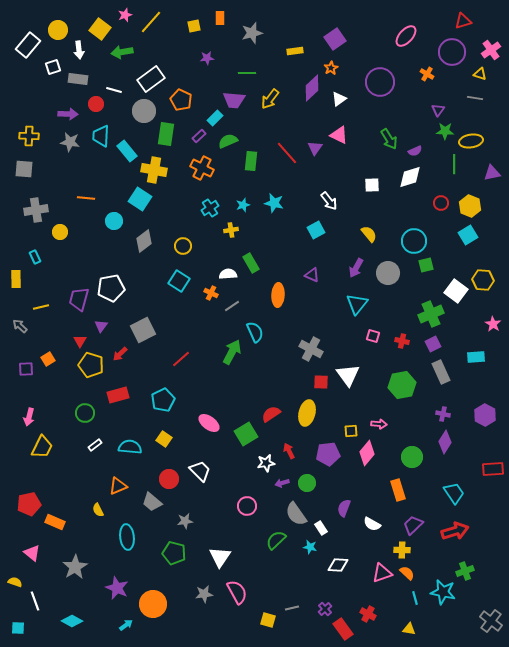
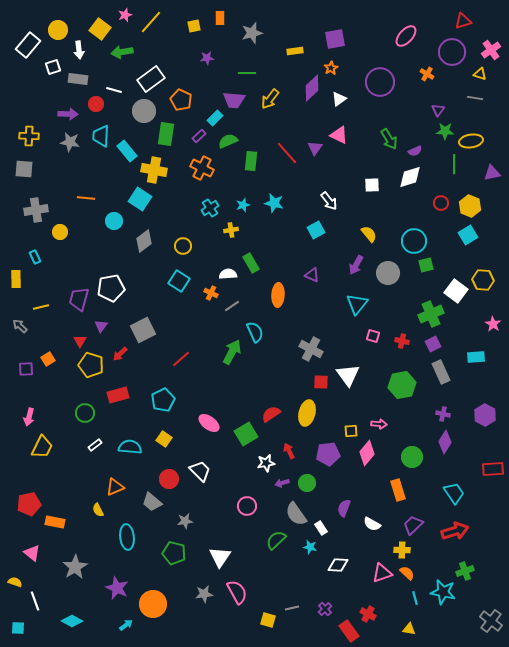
purple square at (335, 39): rotated 25 degrees clockwise
purple arrow at (356, 268): moved 3 px up
orange triangle at (118, 486): moved 3 px left, 1 px down
orange rectangle at (55, 522): rotated 12 degrees counterclockwise
red rectangle at (343, 629): moved 6 px right, 2 px down
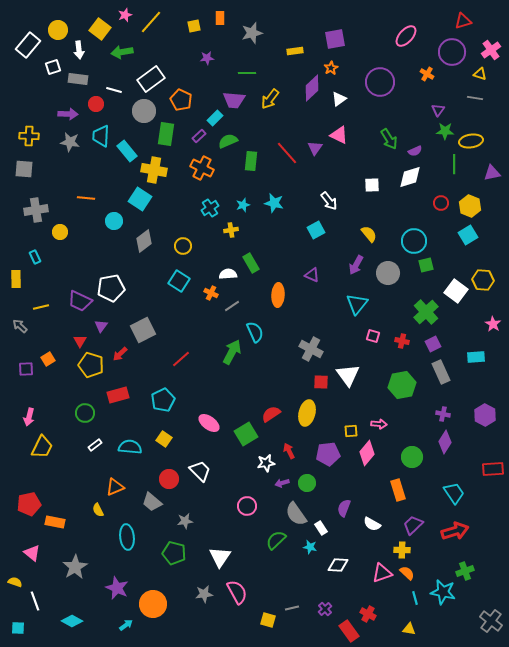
purple trapezoid at (79, 299): moved 1 px right, 2 px down; rotated 80 degrees counterclockwise
green cross at (431, 314): moved 5 px left, 2 px up; rotated 20 degrees counterclockwise
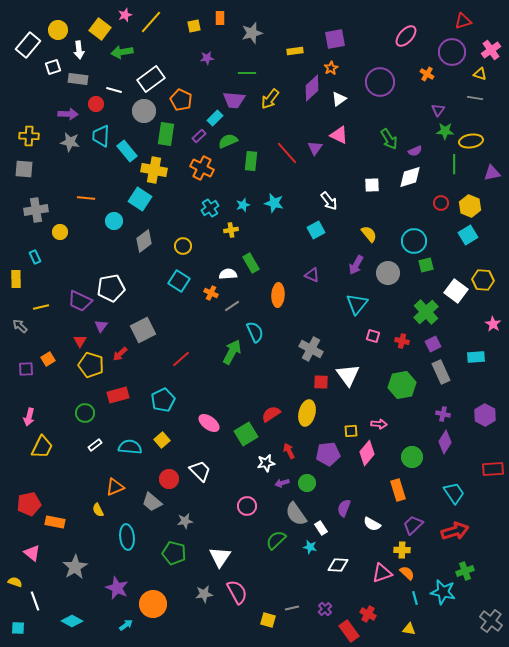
yellow square at (164, 439): moved 2 px left, 1 px down; rotated 14 degrees clockwise
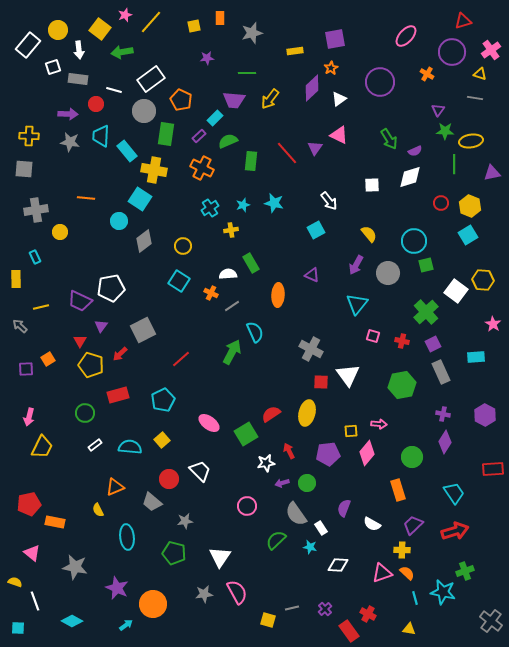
cyan circle at (114, 221): moved 5 px right
gray star at (75, 567): rotated 30 degrees counterclockwise
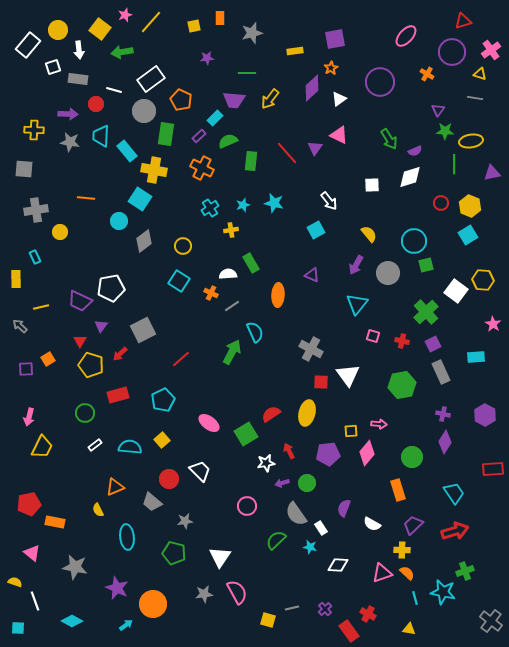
yellow cross at (29, 136): moved 5 px right, 6 px up
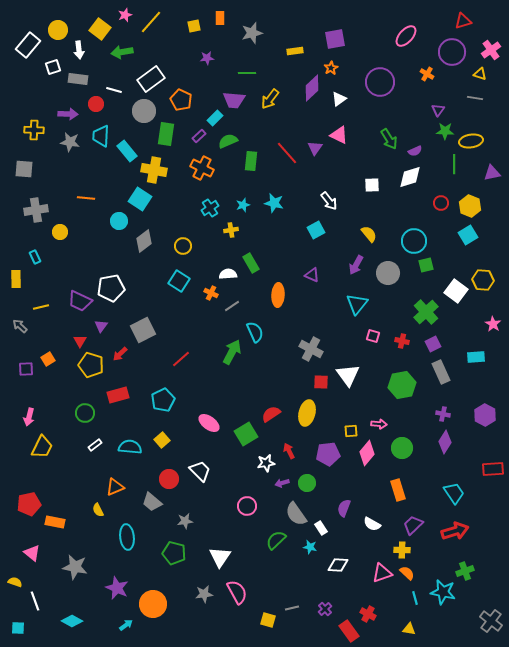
green circle at (412, 457): moved 10 px left, 9 px up
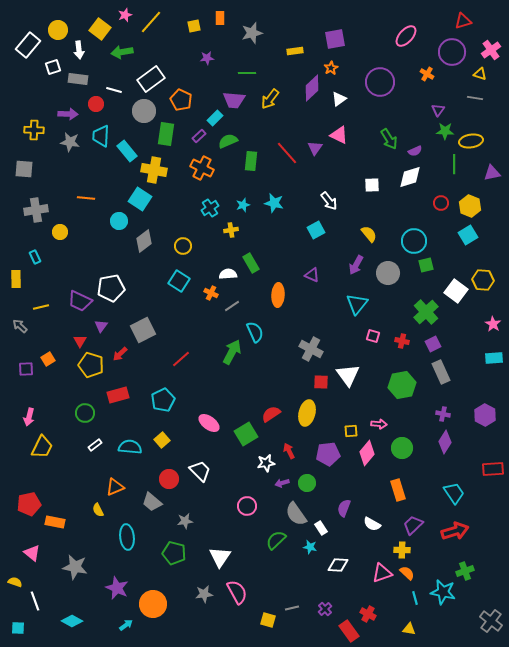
cyan rectangle at (476, 357): moved 18 px right, 1 px down
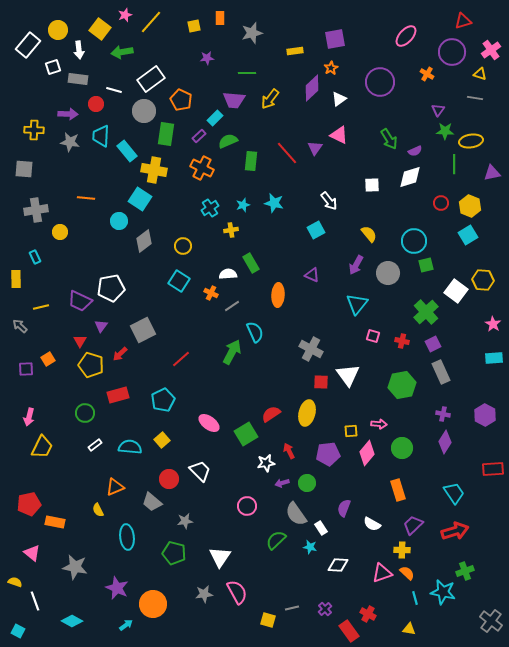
cyan square at (18, 628): moved 3 px down; rotated 24 degrees clockwise
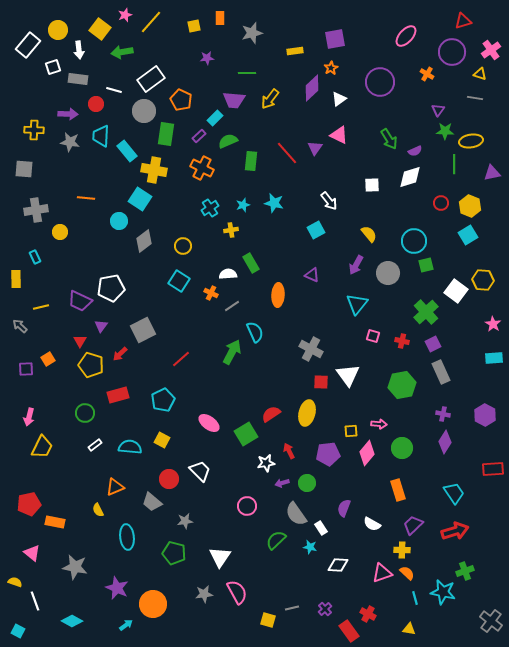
yellow square at (162, 440): rotated 21 degrees counterclockwise
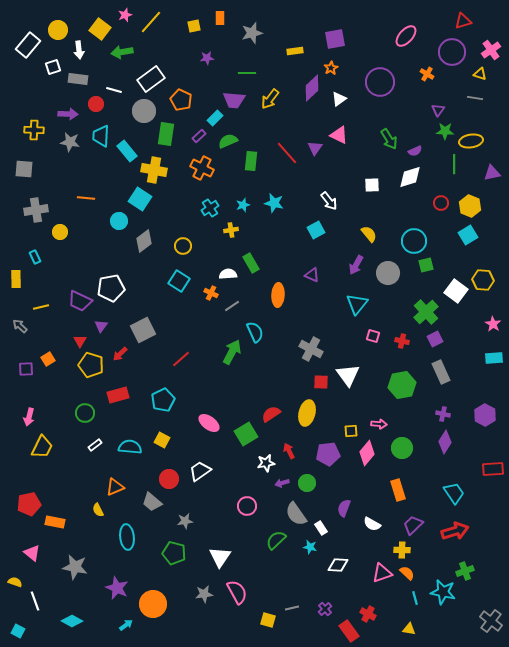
purple square at (433, 344): moved 2 px right, 5 px up
white trapezoid at (200, 471): rotated 80 degrees counterclockwise
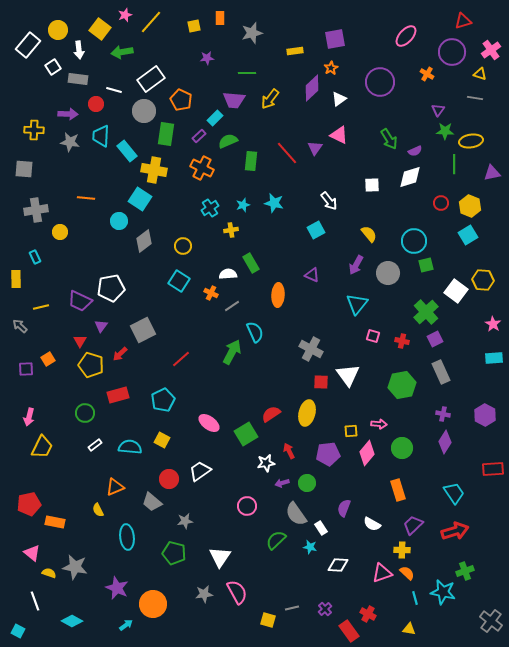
white square at (53, 67): rotated 14 degrees counterclockwise
yellow semicircle at (15, 582): moved 34 px right, 9 px up
